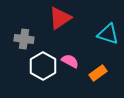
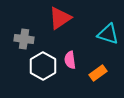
pink semicircle: moved 1 px up; rotated 126 degrees counterclockwise
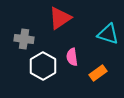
pink semicircle: moved 2 px right, 3 px up
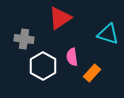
orange rectangle: moved 6 px left; rotated 12 degrees counterclockwise
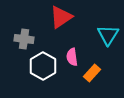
red triangle: moved 1 px right, 1 px up
cyan triangle: moved 1 px down; rotated 45 degrees clockwise
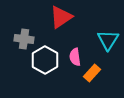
cyan triangle: moved 5 px down
pink semicircle: moved 3 px right
white hexagon: moved 2 px right, 6 px up
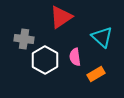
cyan triangle: moved 6 px left, 3 px up; rotated 20 degrees counterclockwise
orange rectangle: moved 4 px right, 1 px down; rotated 18 degrees clockwise
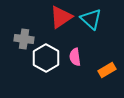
cyan triangle: moved 11 px left, 18 px up
white hexagon: moved 1 px right, 2 px up
orange rectangle: moved 11 px right, 4 px up
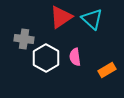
cyan triangle: moved 1 px right
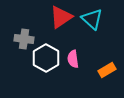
pink semicircle: moved 2 px left, 2 px down
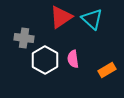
gray cross: moved 1 px up
white hexagon: moved 1 px left, 2 px down
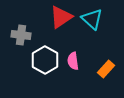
gray cross: moved 3 px left, 3 px up
pink semicircle: moved 2 px down
orange rectangle: moved 1 px left, 1 px up; rotated 18 degrees counterclockwise
